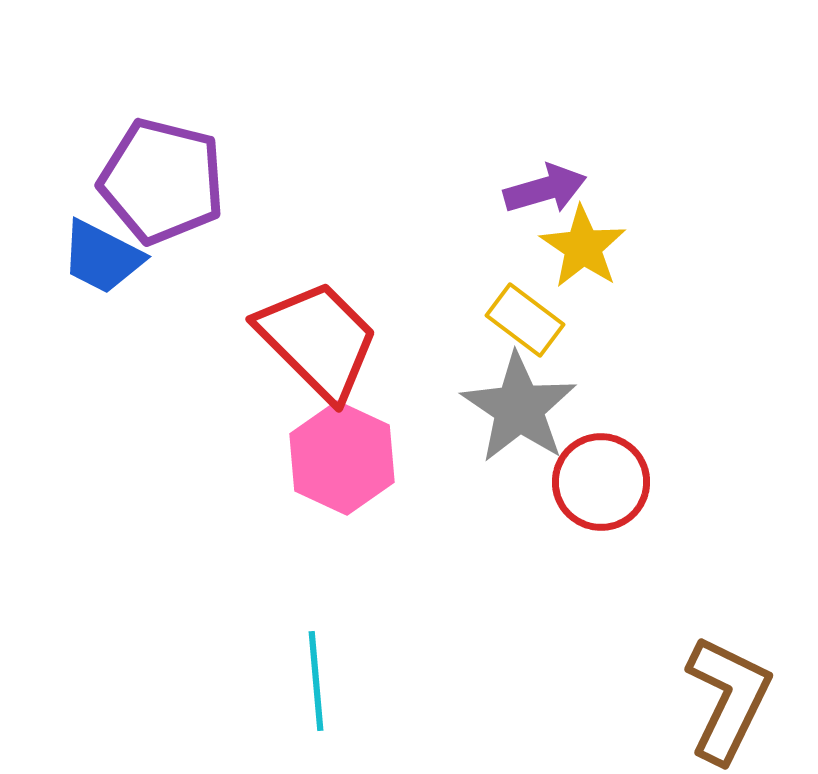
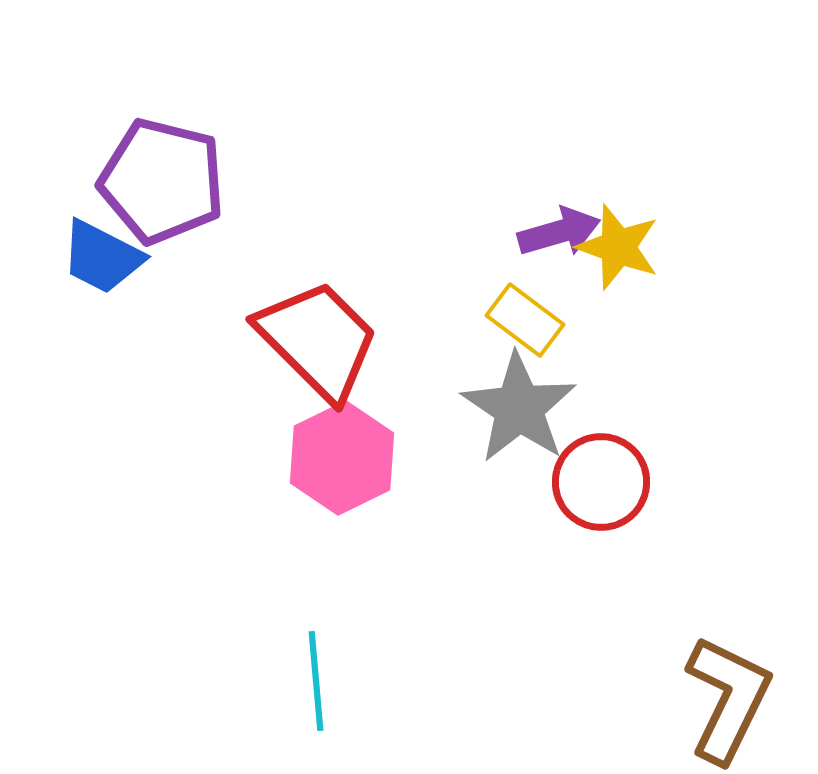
purple arrow: moved 14 px right, 43 px down
yellow star: moved 35 px right; rotated 14 degrees counterclockwise
pink hexagon: rotated 9 degrees clockwise
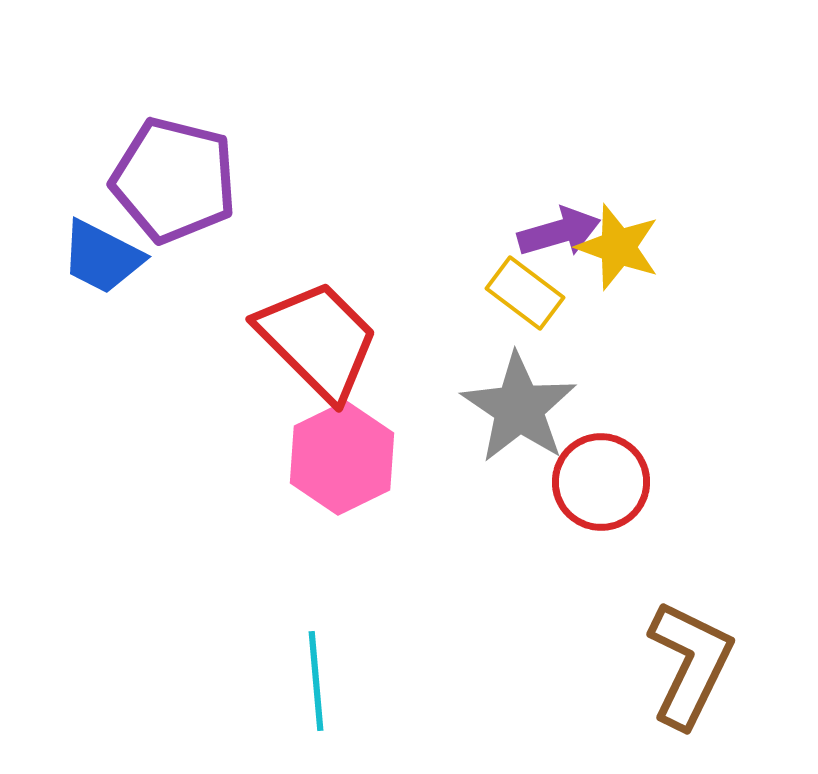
purple pentagon: moved 12 px right, 1 px up
yellow rectangle: moved 27 px up
brown L-shape: moved 38 px left, 35 px up
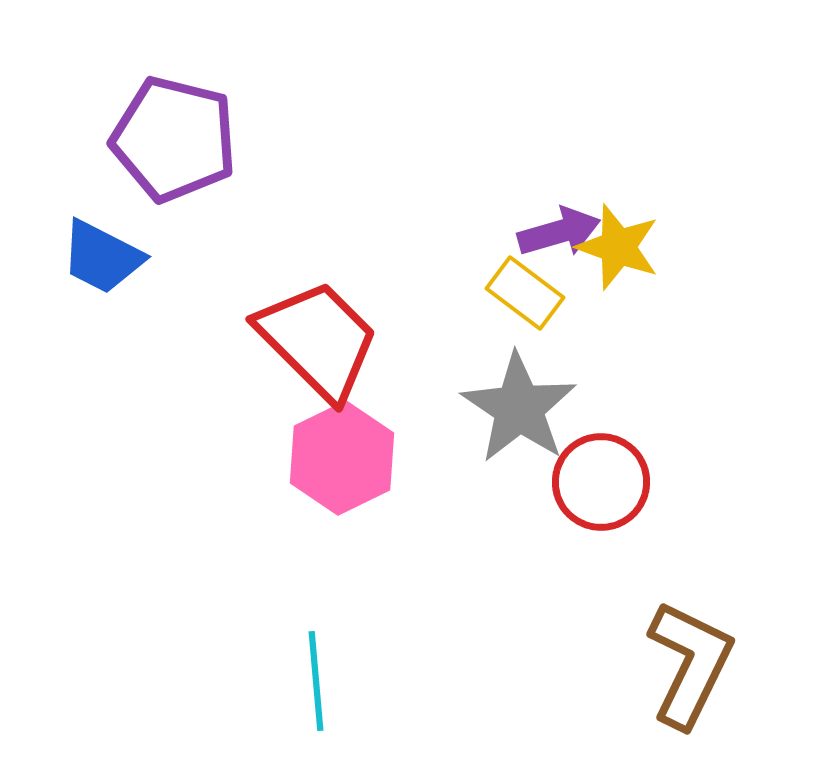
purple pentagon: moved 41 px up
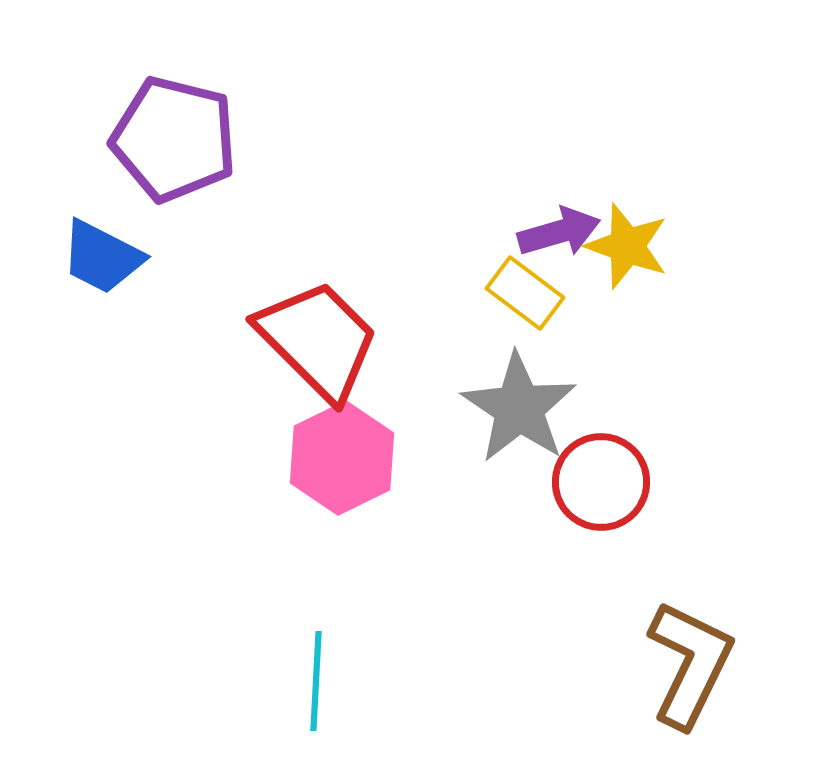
yellow star: moved 9 px right, 1 px up
cyan line: rotated 8 degrees clockwise
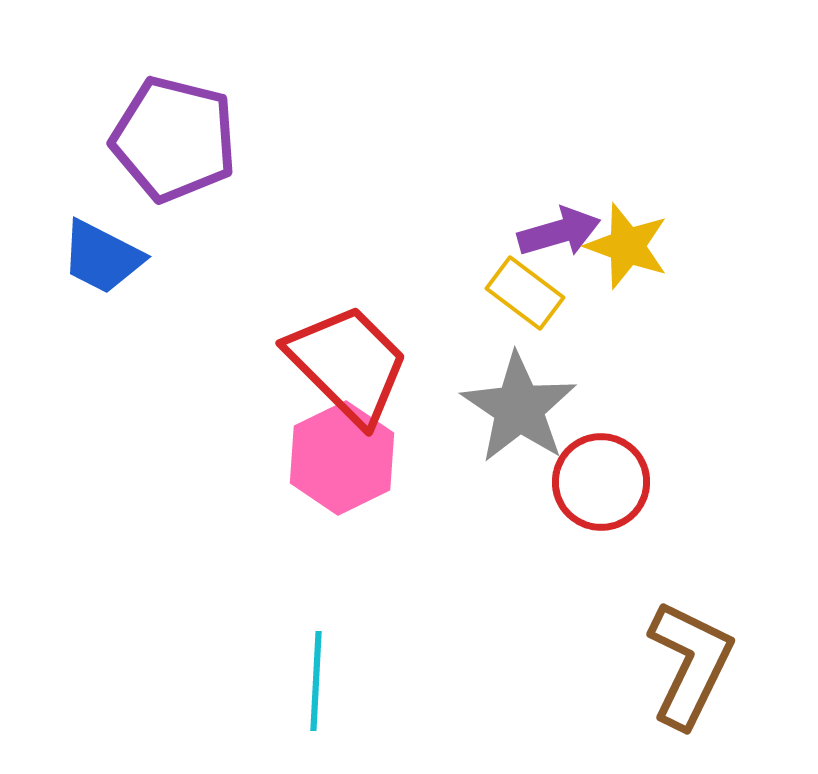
red trapezoid: moved 30 px right, 24 px down
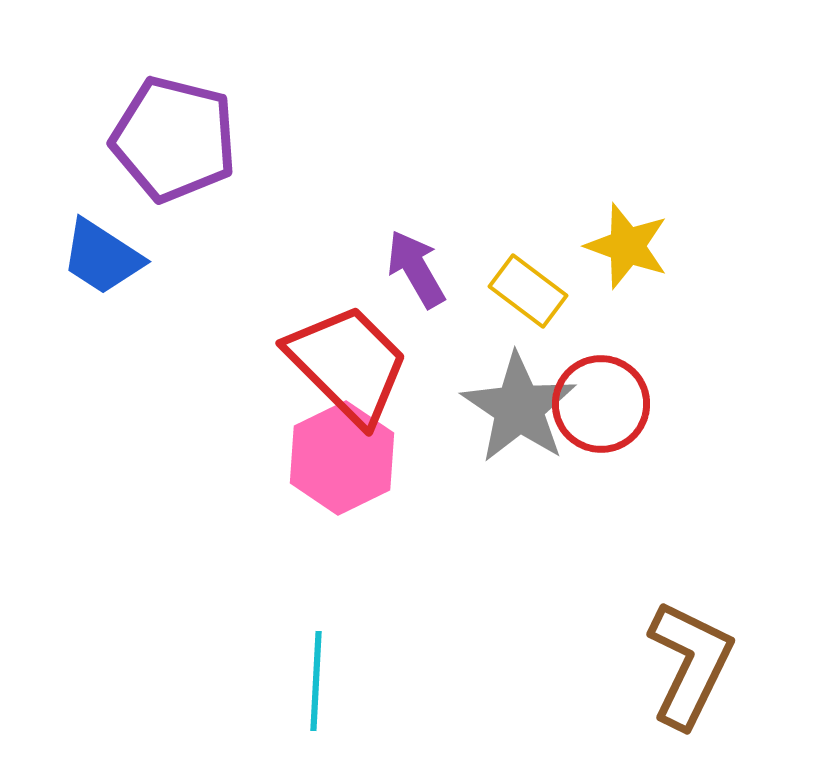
purple arrow: moved 143 px left, 37 px down; rotated 104 degrees counterclockwise
blue trapezoid: rotated 6 degrees clockwise
yellow rectangle: moved 3 px right, 2 px up
red circle: moved 78 px up
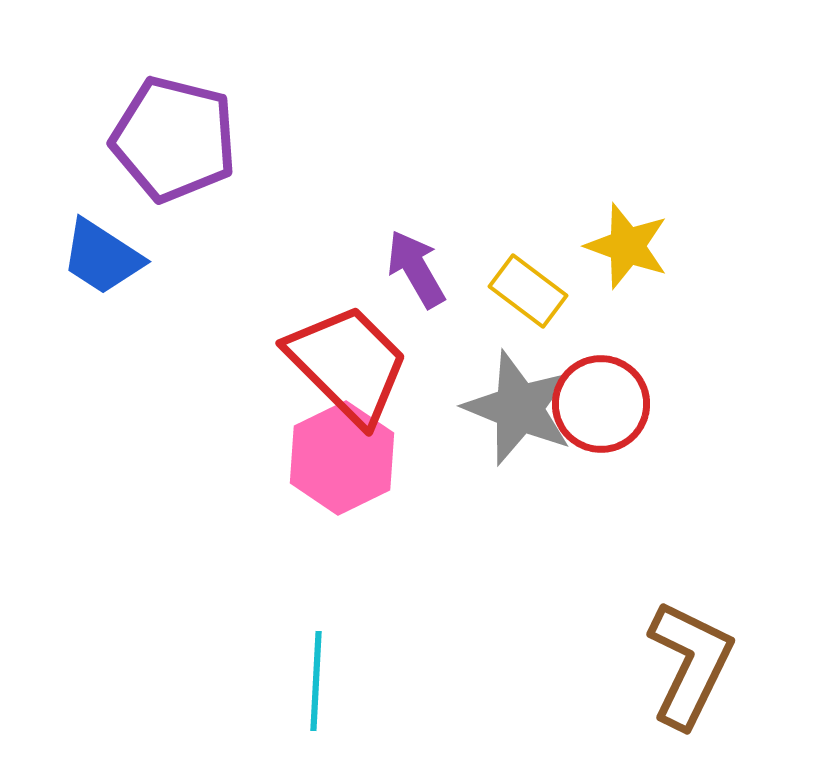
gray star: rotated 12 degrees counterclockwise
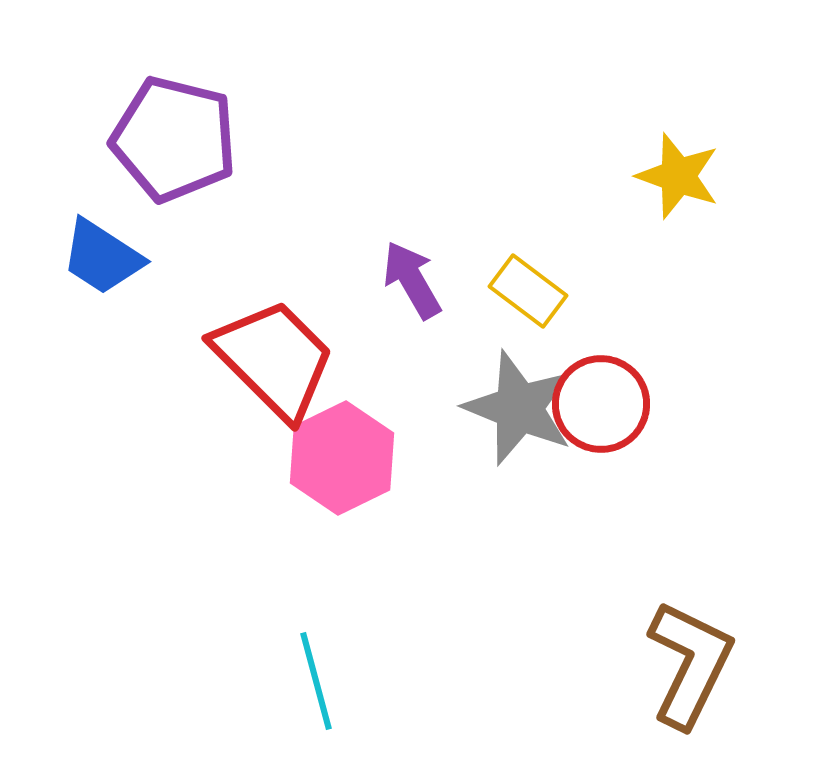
yellow star: moved 51 px right, 70 px up
purple arrow: moved 4 px left, 11 px down
red trapezoid: moved 74 px left, 5 px up
cyan line: rotated 18 degrees counterclockwise
